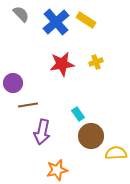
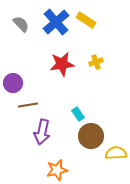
gray semicircle: moved 10 px down
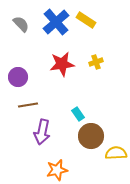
purple circle: moved 5 px right, 6 px up
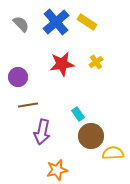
yellow rectangle: moved 1 px right, 2 px down
yellow cross: rotated 16 degrees counterclockwise
yellow semicircle: moved 3 px left
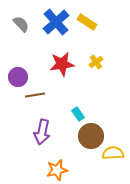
brown line: moved 7 px right, 10 px up
